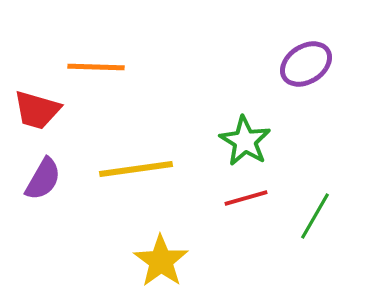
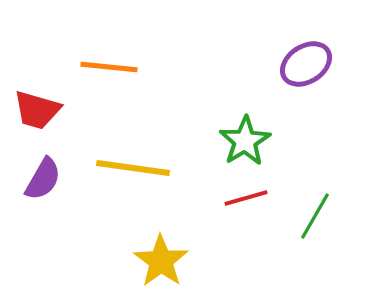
orange line: moved 13 px right; rotated 4 degrees clockwise
green star: rotated 9 degrees clockwise
yellow line: moved 3 px left, 1 px up; rotated 16 degrees clockwise
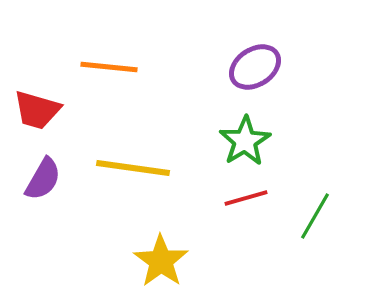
purple ellipse: moved 51 px left, 3 px down
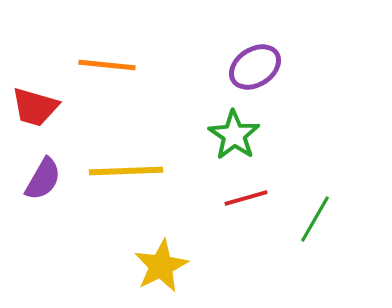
orange line: moved 2 px left, 2 px up
red trapezoid: moved 2 px left, 3 px up
green star: moved 11 px left, 6 px up; rotated 6 degrees counterclockwise
yellow line: moved 7 px left, 3 px down; rotated 10 degrees counterclockwise
green line: moved 3 px down
yellow star: moved 5 px down; rotated 10 degrees clockwise
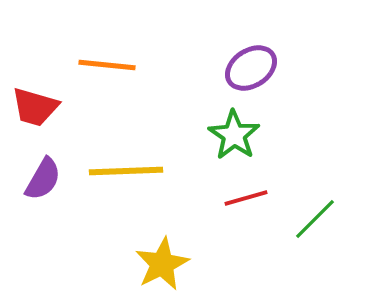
purple ellipse: moved 4 px left, 1 px down
green line: rotated 15 degrees clockwise
yellow star: moved 1 px right, 2 px up
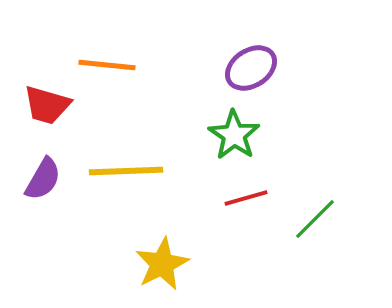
red trapezoid: moved 12 px right, 2 px up
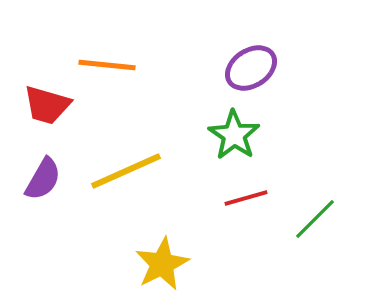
yellow line: rotated 22 degrees counterclockwise
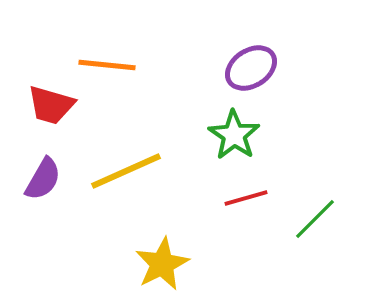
red trapezoid: moved 4 px right
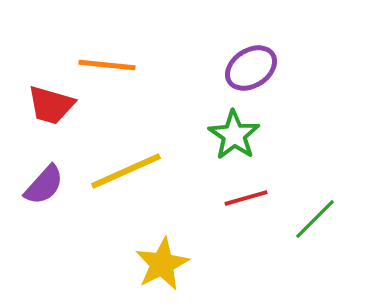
purple semicircle: moved 1 px right, 6 px down; rotated 12 degrees clockwise
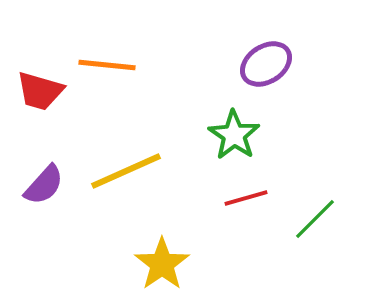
purple ellipse: moved 15 px right, 4 px up
red trapezoid: moved 11 px left, 14 px up
yellow star: rotated 8 degrees counterclockwise
